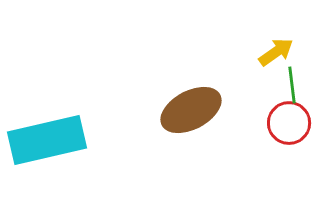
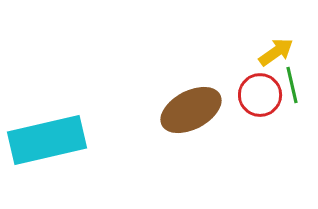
green line: rotated 6 degrees counterclockwise
red circle: moved 29 px left, 28 px up
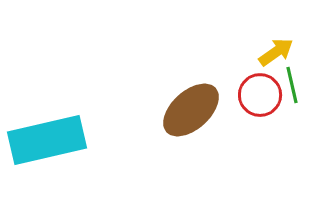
brown ellipse: rotated 14 degrees counterclockwise
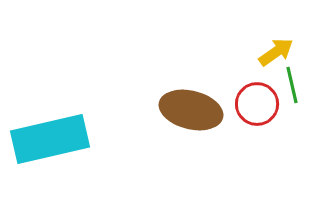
red circle: moved 3 px left, 9 px down
brown ellipse: rotated 56 degrees clockwise
cyan rectangle: moved 3 px right, 1 px up
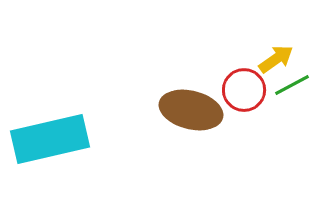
yellow arrow: moved 7 px down
green line: rotated 75 degrees clockwise
red circle: moved 13 px left, 14 px up
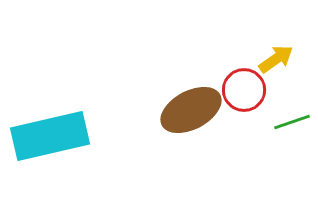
green line: moved 37 px down; rotated 9 degrees clockwise
brown ellipse: rotated 42 degrees counterclockwise
cyan rectangle: moved 3 px up
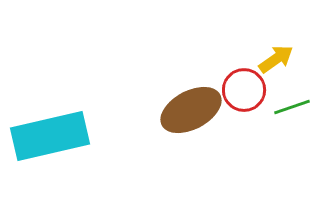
green line: moved 15 px up
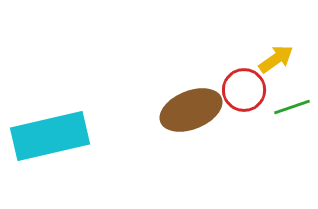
brown ellipse: rotated 6 degrees clockwise
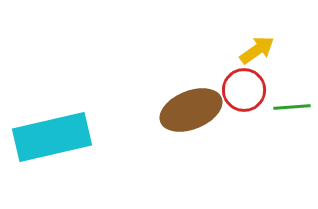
yellow arrow: moved 19 px left, 9 px up
green line: rotated 15 degrees clockwise
cyan rectangle: moved 2 px right, 1 px down
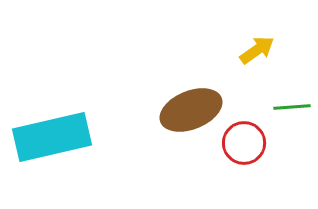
red circle: moved 53 px down
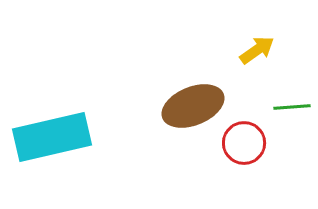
brown ellipse: moved 2 px right, 4 px up
